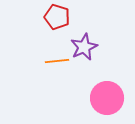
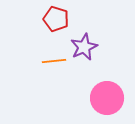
red pentagon: moved 1 px left, 2 px down
orange line: moved 3 px left
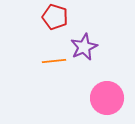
red pentagon: moved 1 px left, 2 px up
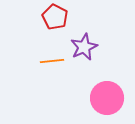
red pentagon: rotated 10 degrees clockwise
orange line: moved 2 px left
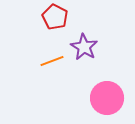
purple star: rotated 16 degrees counterclockwise
orange line: rotated 15 degrees counterclockwise
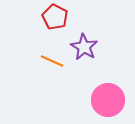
orange line: rotated 45 degrees clockwise
pink circle: moved 1 px right, 2 px down
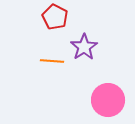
purple star: rotated 8 degrees clockwise
orange line: rotated 20 degrees counterclockwise
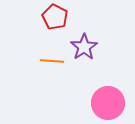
pink circle: moved 3 px down
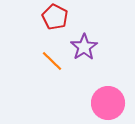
orange line: rotated 40 degrees clockwise
